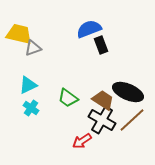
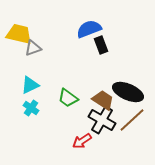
cyan triangle: moved 2 px right
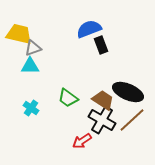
cyan triangle: moved 19 px up; rotated 24 degrees clockwise
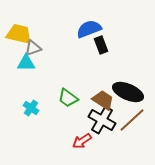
cyan triangle: moved 4 px left, 3 px up
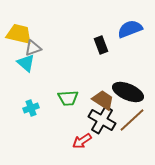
blue semicircle: moved 41 px right
cyan triangle: rotated 42 degrees clockwise
green trapezoid: rotated 40 degrees counterclockwise
cyan cross: rotated 35 degrees clockwise
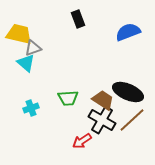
blue semicircle: moved 2 px left, 3 px down
black rectangle: moved 23 px left, 26 px up
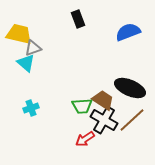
black ellipse: moved 2 px right, 4 px up
green trapezoid: moved 14 px right, 8 px down
black cross: moved 2 px right
red arrow: moved 3 px right, 2 px up
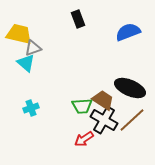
red arrow: moved 1 px left
